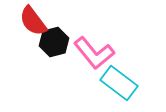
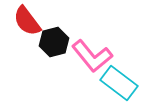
red semicircle: moved 6 px left
pink L-shape: moved 2 px left, 3 px down
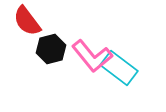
black hexagon: moved 3 px left, 7 px down
cyan rectangle: moved 15 px up
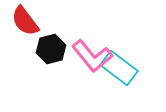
red semicircle: moved 2 px left
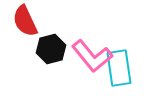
red semicircle: rotated 12 degrees clockwise
cyan rectangle: rotated 45 degrees clockwise
